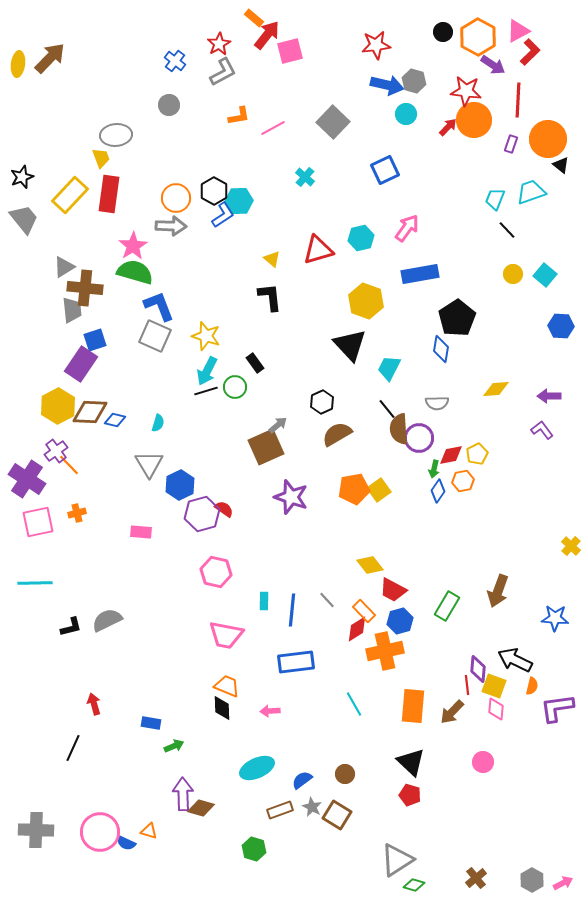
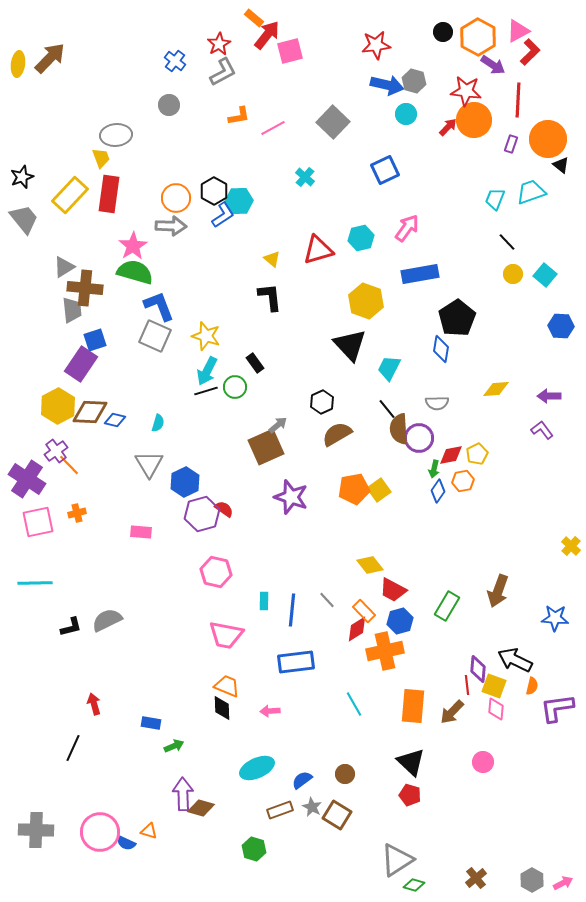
black line at (507, 230): moved 12 px down
blue hexagon at (180, 485): moved 5 px right, 3 px up
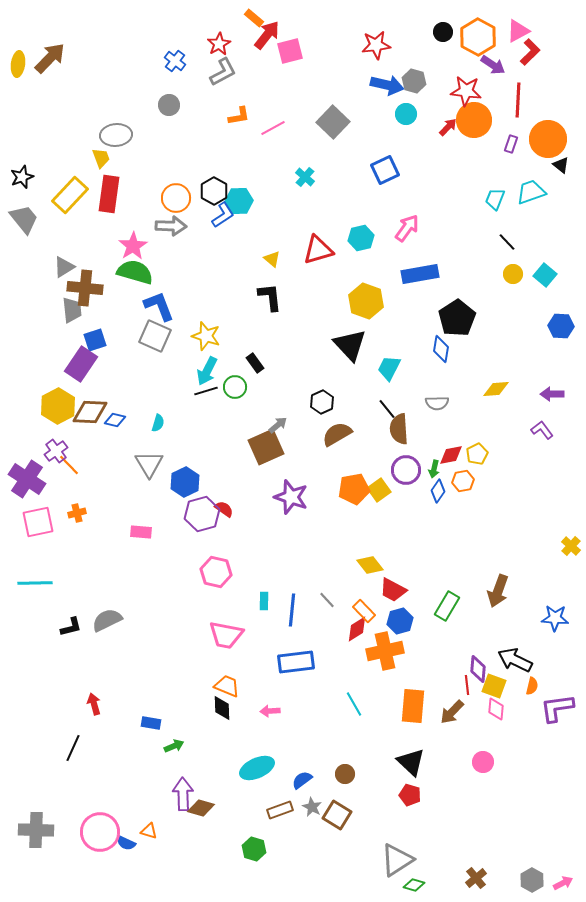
purple arrow at (549, 396): moved 3 px right, 2 px up
purple circle at (419, 438): moved 13 px left, 32 px down
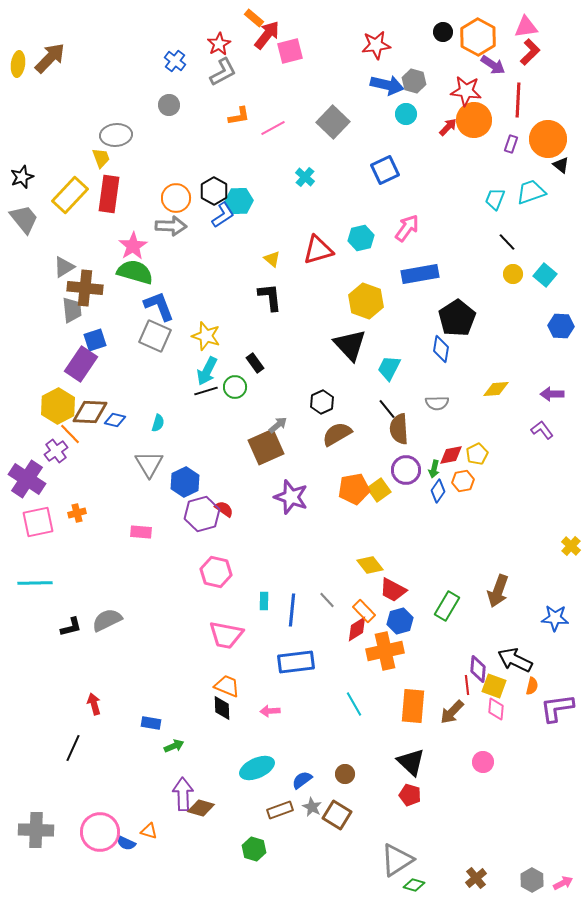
pink triangle at (518, 31): moved 8 px right, 4 px up; rotated 20 degrees clockwise
orange line at (69, 465): moved 1 px right, 31 px up
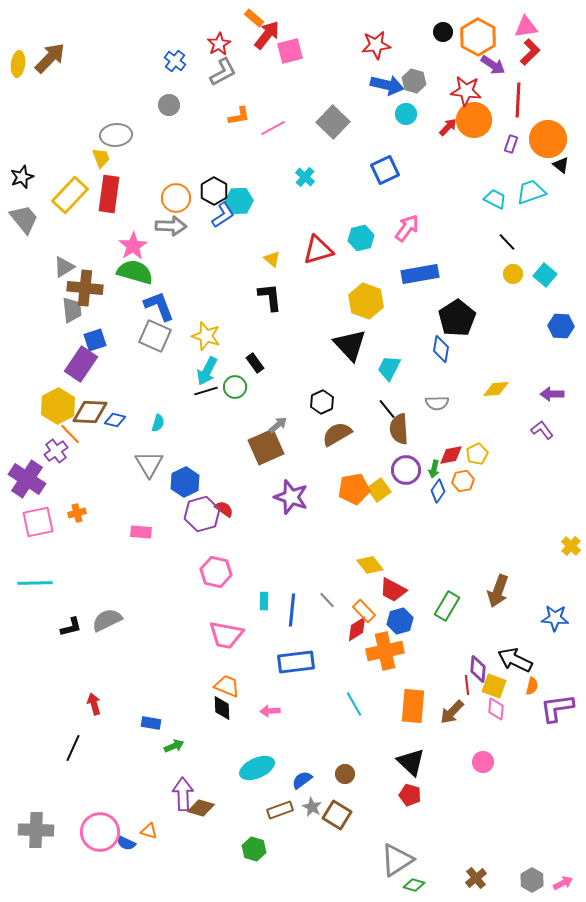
cyan trapezoid at (495, 199): rotated 95 degrees clockwise
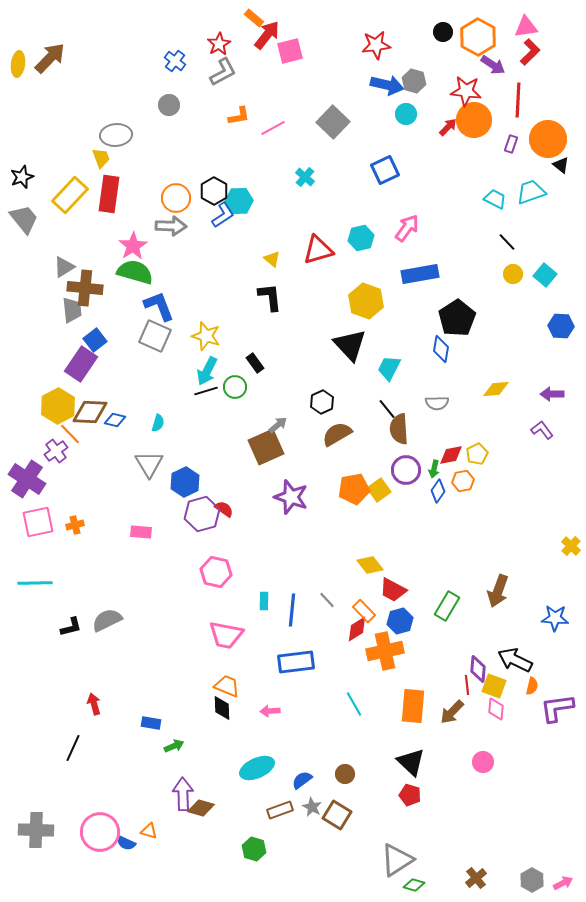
blue square at (95, 340): rotated 20 degrees counterclockwise
orange cross at (77, 513): moved 2 px left, 12 px down
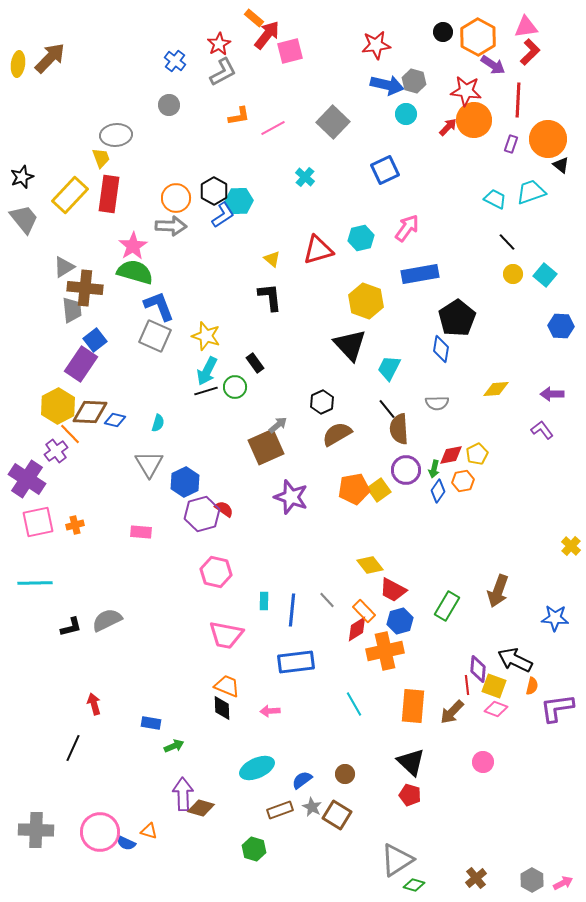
pink diamond at (496, 709): rotated 75 degrees counterclockwise
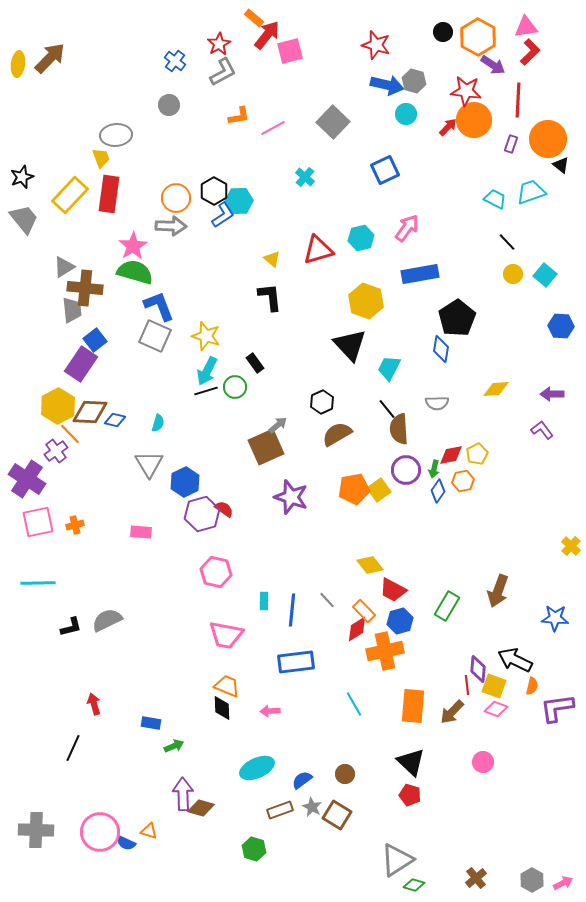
red star at (376, 45): rotated 24 degrees clockwise
cyan line at (35, 583): moved 3 px right
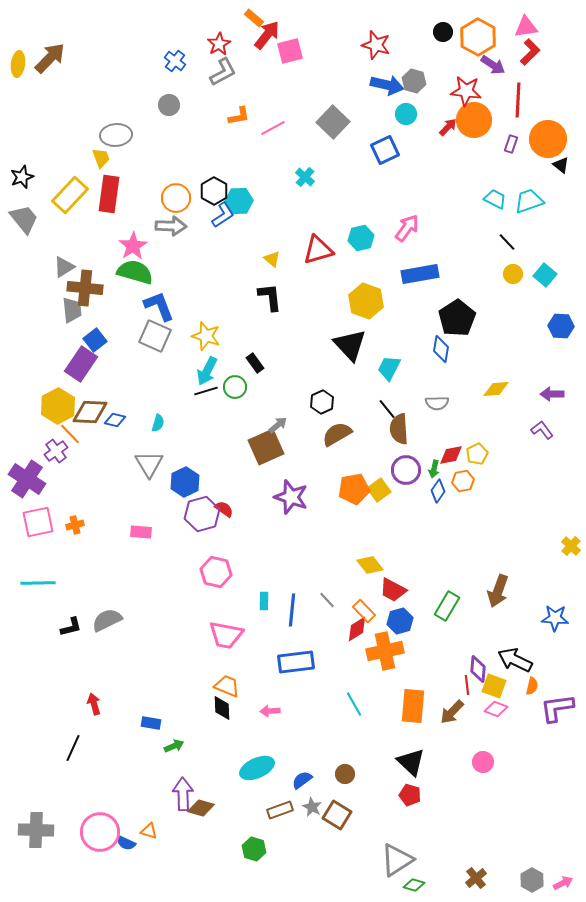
blue square at (385, 170): moved 20 px up
cyan trapezoid at (531, 192): moved 2 px left, 9 px down
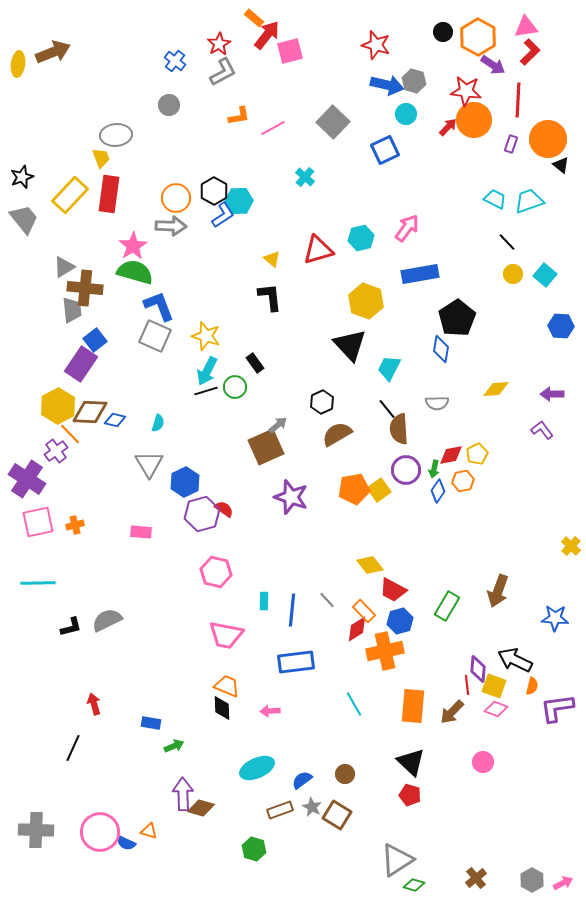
brown arrow at (50, 58): moved 3 px right, 6 px up; rotated 24 degrees clockwise
